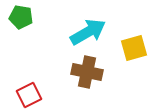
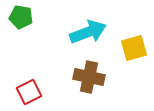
cyan arrow: rotated 9 degrees clockwise
brown cross: moved 2 px right, 5 px down
red square: moved 3 px up
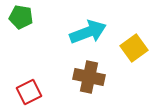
yellow square: rotated 20 degrees counterclockwise
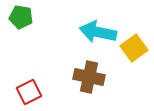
cyan arrow: moved 10 px right; rotated 147 degrees counterclockwise
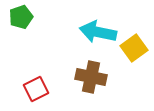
green pentagon: rotated 30 degrees counterclockwise
brown cross: moved 2 px right
red square: moved 7 px right, 3 px up
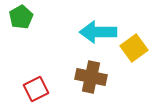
green pentagon: rotated 10 degrees counterclockwise
cyan arrow: rotated 12 degrees counterclockwise
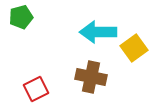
green pentagon: rotated 15 degrees clockwise
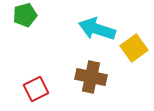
green pentagon: moved 4 px right, 2 px up
cyan arrow: moved 1 px left, 3 px up; rotated 18 degrees clockwise
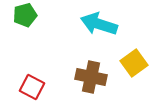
cyan arrow: moved 2 px right, 5 px up
yellow square: moved 15 px down
red square: moved 4 px left, 2 px up; rotated 35 degrees counterclockwise
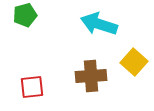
yellow square: moved 1 px up; rotated 12 degrees counterclockwise
brown cross: moved 1 px up; rotated 16 degrees counterclockwise
red square: rotated 35 degrees counterclockwise
